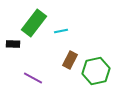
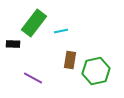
brown rectangle: rotated 18 degrees counterclockwise
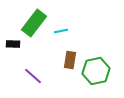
purple line: moved 2 px up; rotated 12 degrees clockwise
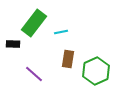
cyan line: moved 1 px down
brown rectangle: moved 2 px left, 1 px up
green hexagon: rotated 12 degrees counterclockwise
purple line: moved 1 px right, 2 px up
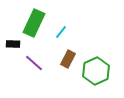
green rectangle: rotated 12 degrees counterclockwise
cyan line: rotated 40 degrees counterclockwise
brown rectangle: rotated 18 degrees clockwise
purple line: moved 11 px up
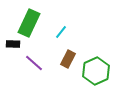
green rectangle: moved 5 px left
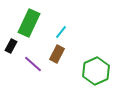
black rectangle: moved 2 px left, 2 px down; rotated 64 degrees counterclockwise
brown rectangle: moved 11 px left, 5 px up
purple line: moved 1 px left, 1 px down
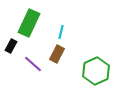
cyan line: rotated 24 degrees counterclockwise
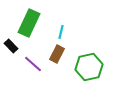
black rectangle: rotated 72 degrees counterclockwise
green hexagon: moved 7 px left, 4 px up; rotated 12 degrees clockwise
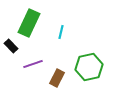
brown rectangle: moved 24 px down
purple line: rotated 60 degrees counterclockwise
